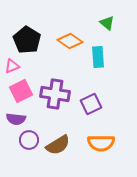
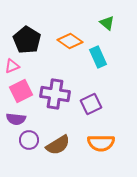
cyan rectangle: rotated 20 degrees counterclockwise
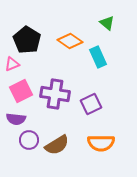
pink triangle: moved 2 px up
brown semicircle: moved 1 px left
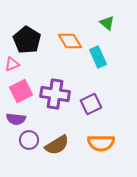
orange diamond: rotated 25 degrees clockwise
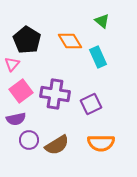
green triangle: moved 5 px left, 2 px up
pink triangle: rotated 28 degrees counterclockwise
pink square: rotated 10 degrees counterclockwise
purple semicircle: rotated 18 degrees counterclockwise
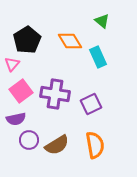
black pentagon: rotated 8 degrees clockwise
orange semicircle: moved 6 px left, 2 px down; rotated 100 degrees counterclockwise
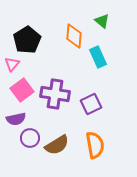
orange diamond: moved 4 px right, 5 px up; rotated 35 degrees clockwise
pink square: moved 1 px right, 1 px up
purple circle: moved 1 px right, 2 px up
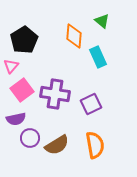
black pentagon: moved 3 px left
pink triangle: moved 1 px left, 2 px down
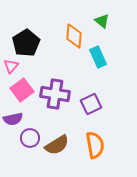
black pentagon: moved 2 px right, 3 px down
purple semicircle: moved 3 px left
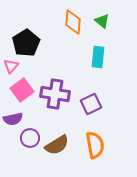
orange diamond: moved 1 px left, 14 px up
cyan rectangle: rotated 30 degrees clockwise
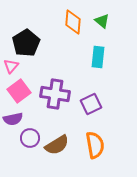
pink square: moved 3 px left, 1 px down
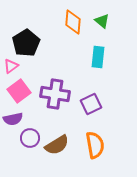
pink triangle: rotated 14 degrees clockwise
